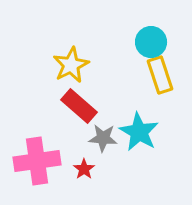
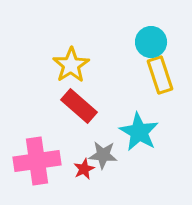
yellow star: rotated 6 degrees counterclockwise
gray star: moved 17 px down
red star: rotated 10 degrees clockwise
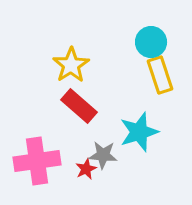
cyan star: rotated 24 degrees clockwise
red star: moved 2 px right
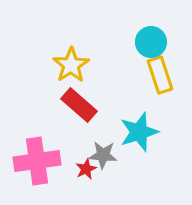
red rectangle: moved 1 px up
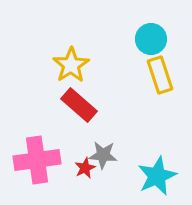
cyan circle: moved 3 px up
cyan star: moved 18 px right, 44 px down; rotated 6 degrees counterclockwise
pink cross: moved 1 px up
red star: moved 1 px left, 1 px up
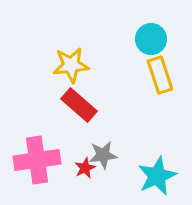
yellow star: rotated 27 degrees clockwise
gray star: rotated 12 degrees counterclockwise
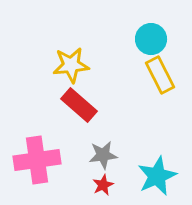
yellow rectangle: rotated 9 degrees counterclockwise
red star: moved 18 px right, 17 px down
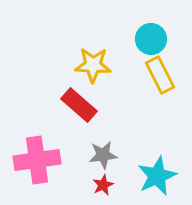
yellow star: moved 22 px right; rotated 9 degrees clockwise
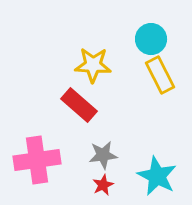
cyan star: rotated 21 degrees counterclockwise
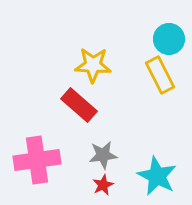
cyan circle: moved 18 px right
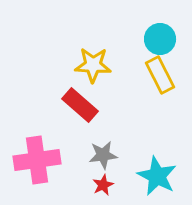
cyan circle: moved 9 px left
red rectangle: moved 1 px right
